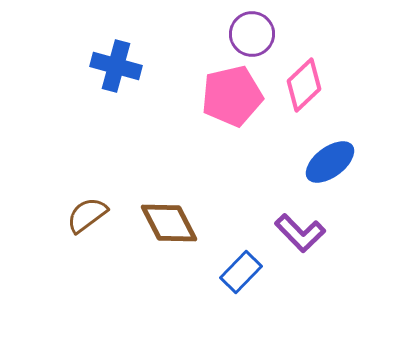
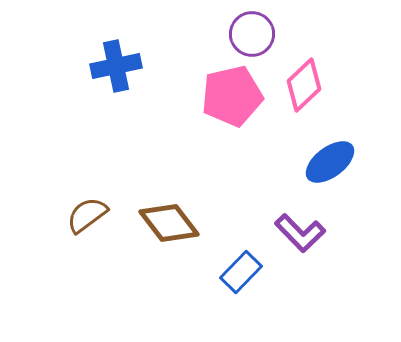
blue cross: rotated 27 degrees counterclockwise
brown diamond: rotated 10 degrees counterclockwise
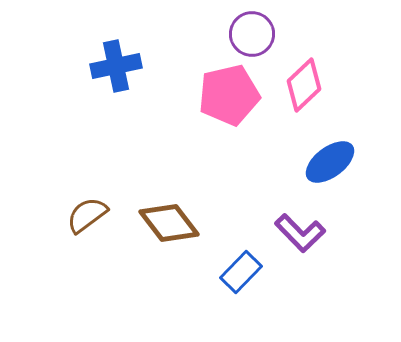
pink pentagon: moved 3 px left, 1 px up
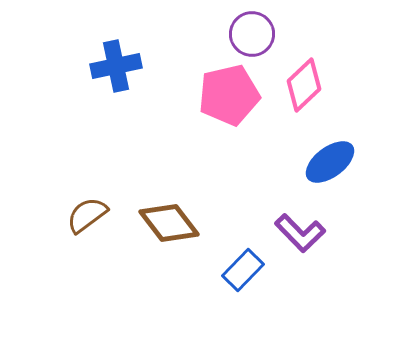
blue rectangle: moved 2 px right, 2 px up
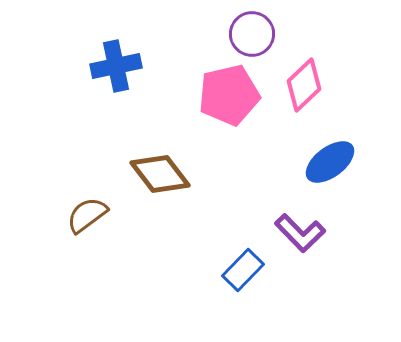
brown diamond: moved 9 px left, 49 px up
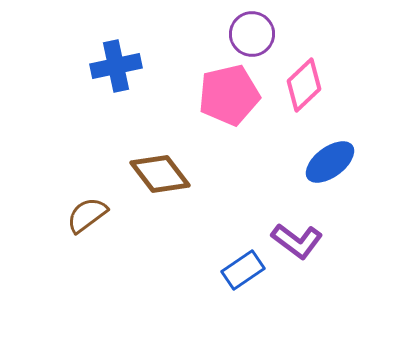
purple L-shape: moved 3 px left, 8 px down; rotated 9 degrees counterclockwise
blue rectangle: rotated 12 degrees clockwise
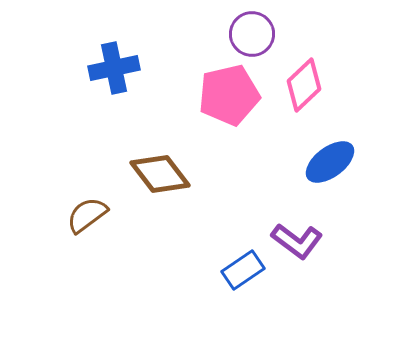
blue cross: moved 2 px left, 2 px down
